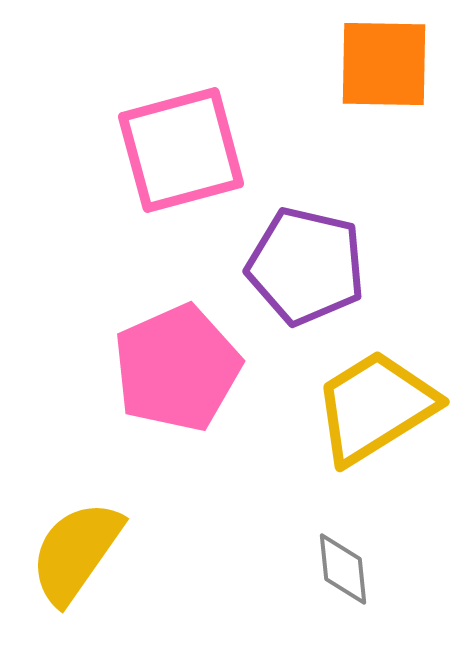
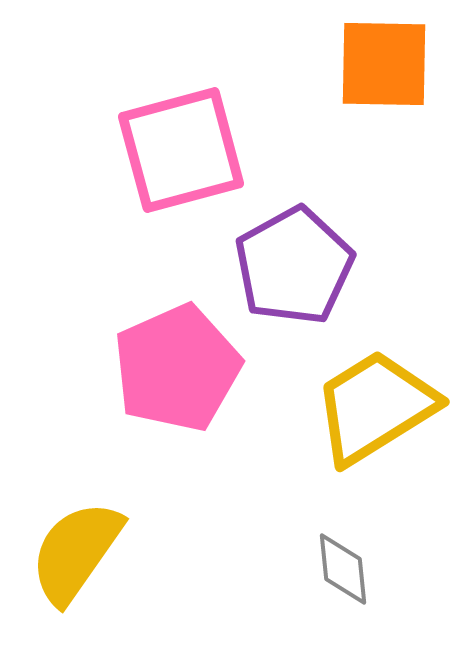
purple pentagon: moved 12 px left; rotated 30 degrees clockwise
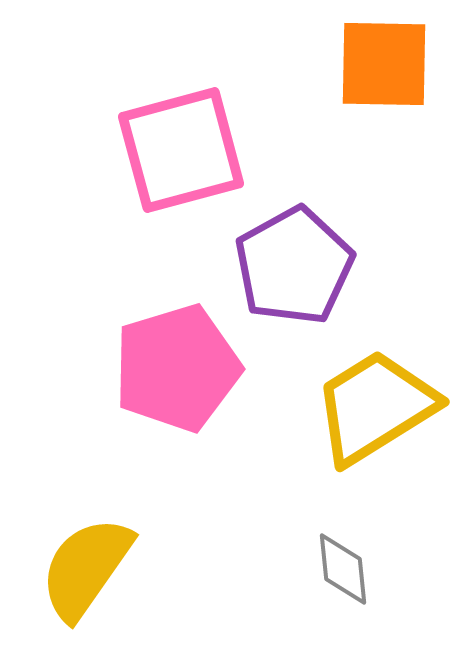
pink pentagon: rotated 7 degrees clockwise
yellow semicircle: moved 10 px right, 16 px down
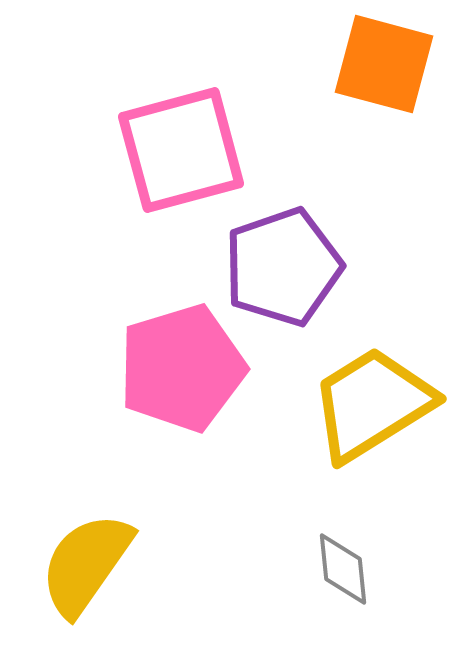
orange square: rotated 14 degrees clockwise
purple pentagon: moved 11 px left, 1 px down; rotated 10 degrees clockwise
pink pentagon: moved 5 px right
yellow trapezoid: moved 3 px left, 3 px up
yellow semicircle: moved 4 px up
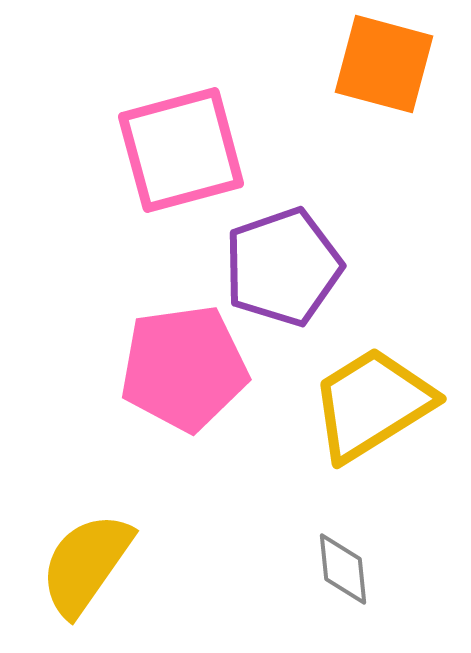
pink pentagon: moved 2 px right; rotated 9 degrees clockwise
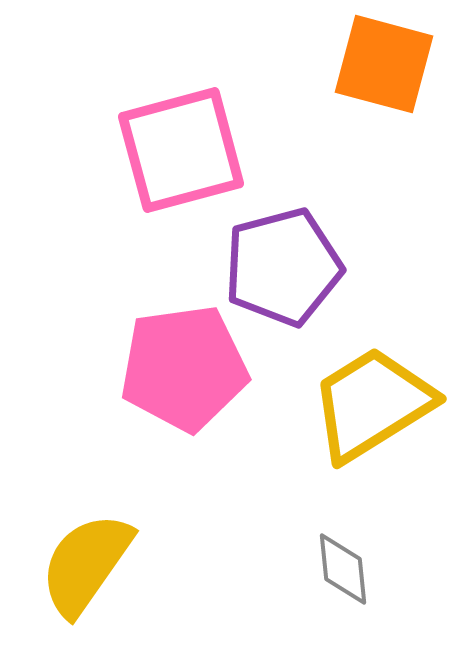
purple pentagon: rotated 4 degrees clockwise
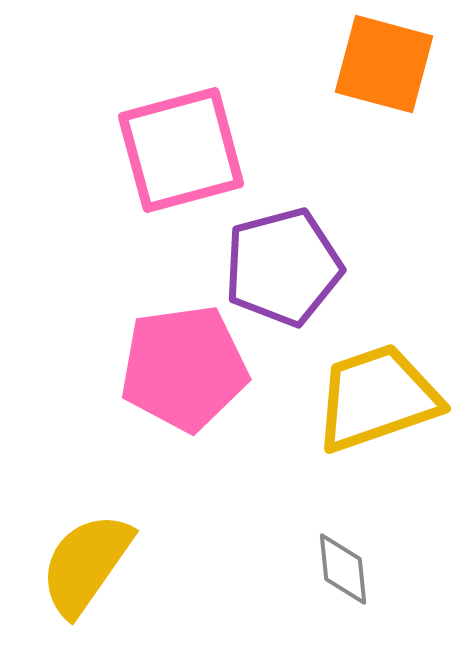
yellow trapezoid: moved 5 px right, 6 px up; rotated 13 degrees clockwise
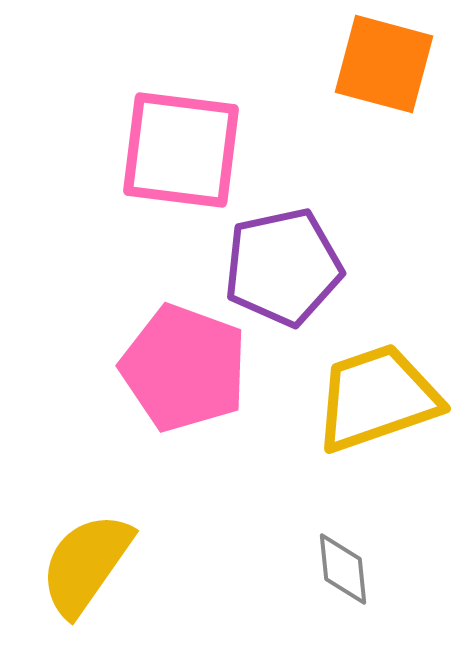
pink square: rotated 22 degrees clockwise
purple pentagon: rotated 3 degrees clockwise
pink pentagon: rotated 28 degrees clockwise
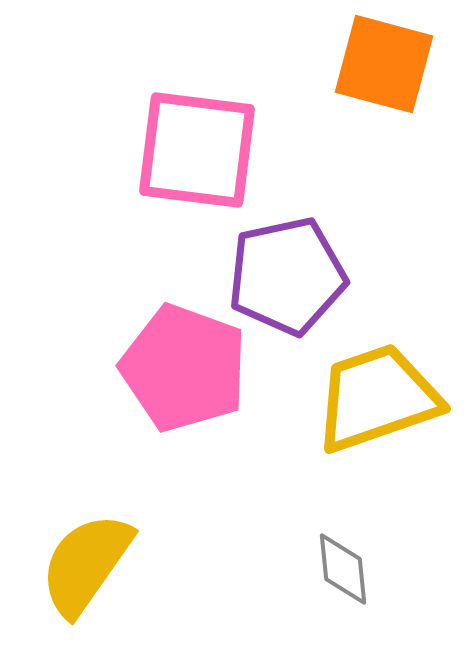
pink square: moved 16 px right
purple pentagon: moved 4 px right, 9 px down
